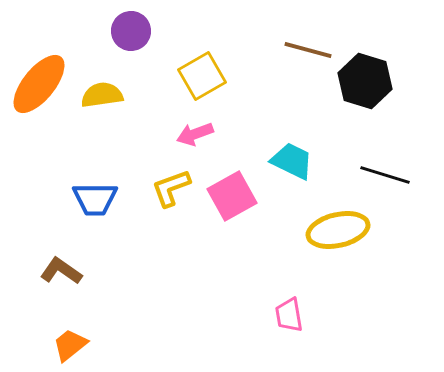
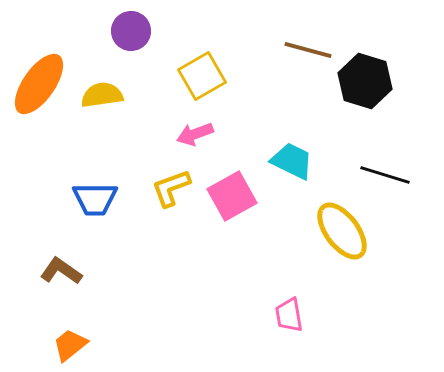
orange ellipse: rotated 4 degrees counterclockwise
yellow ellipse: moved 4 px right, 1 px down; rotated 66 degrees clockwise
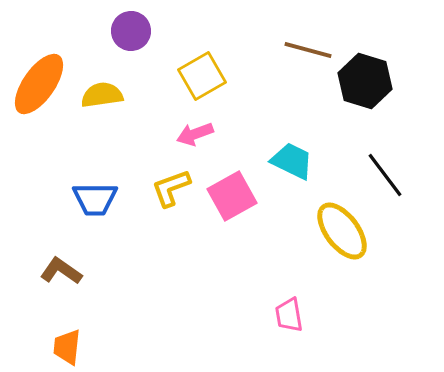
black line: rotated 36 degrees clockwise
orange trapezoid: moved 3 px left, 2 px down; rotated 45 degrees counterclockwise
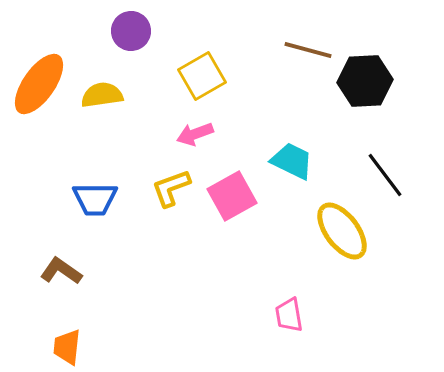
black hexagon: rotated 20 degrees counterclockwise
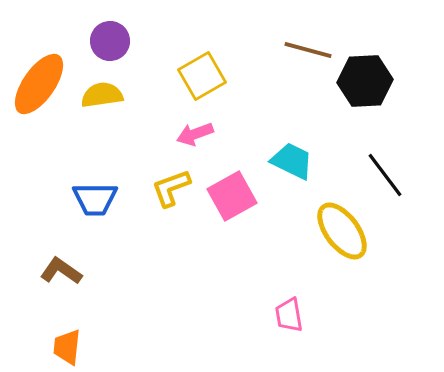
purple circle: moved 21 px left, 10 px down
